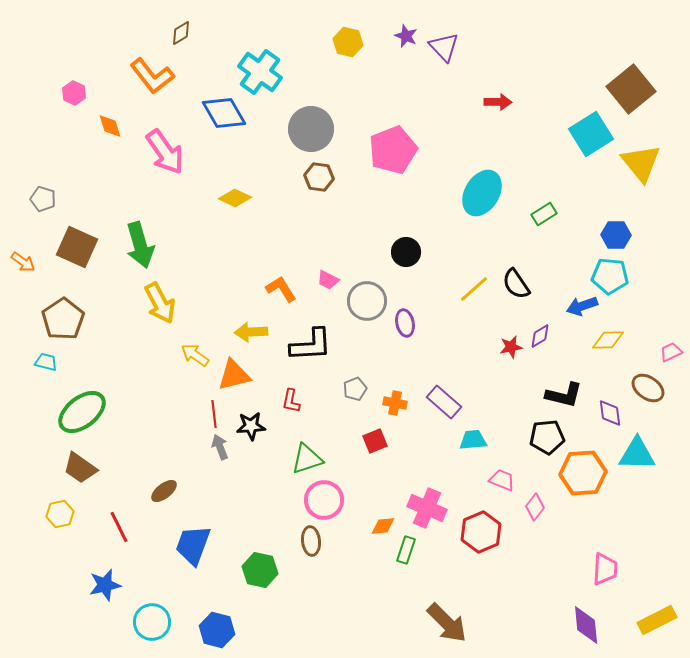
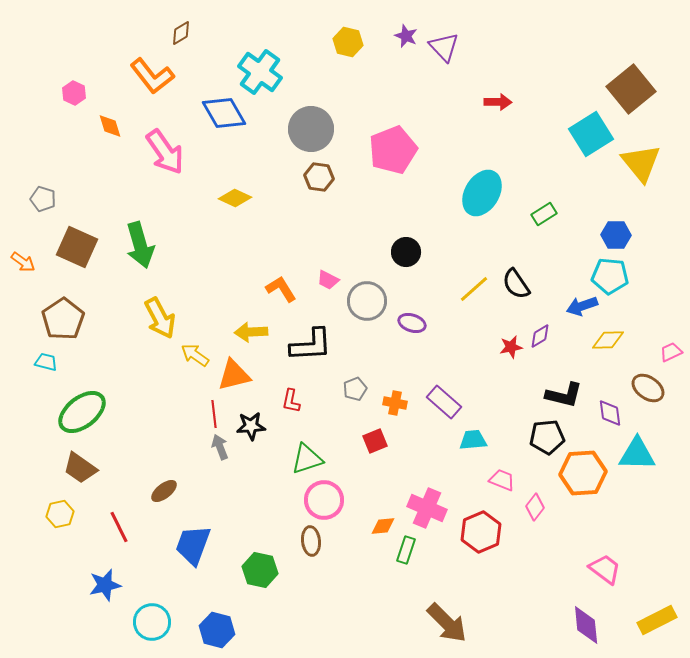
yellow arrow at (160, 303): moved 15 px down
purple ellipse at (405, 323): moved 7 px right; rotated 60 degrees counterclockwise
pink trapezoid at (605, 569): rotated 56 degrees counterclockwise
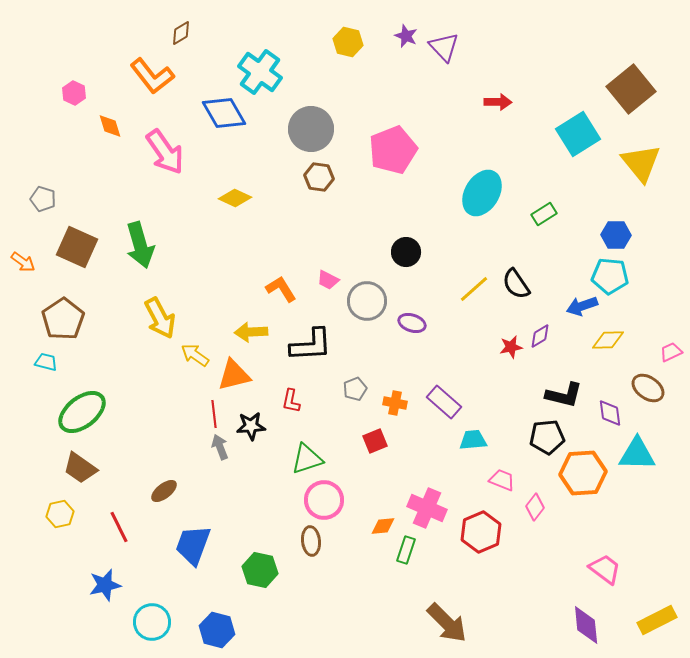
cyan square at (591, 134): moved 13 px left
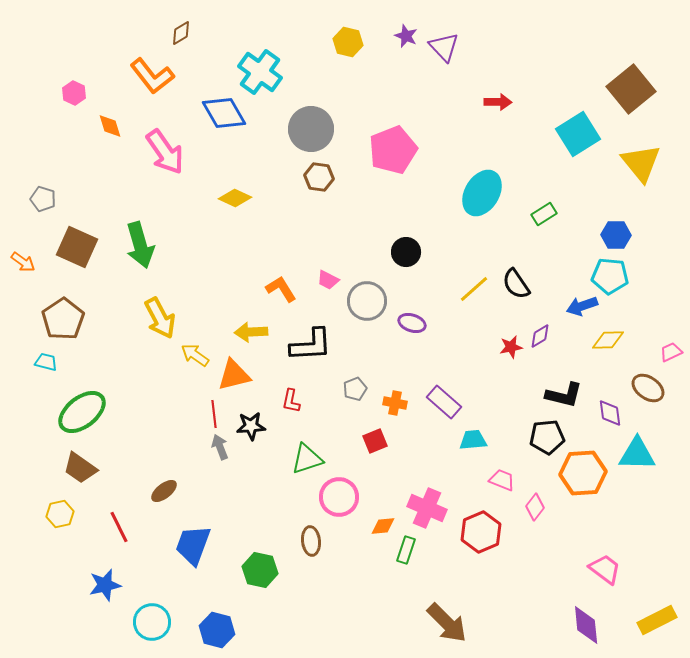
pink circle at (324, 500): moved 15 px right, 3 px up
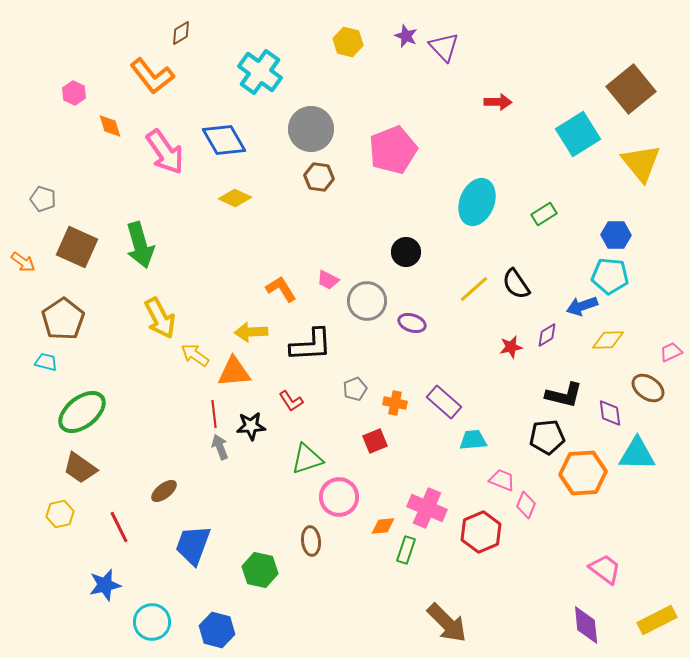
blue diamond at (224, 113): moved 27 px down
cyan ellipse at (482, 193): moved 5 px left, 9 px down; rotated 9 degrees counterclockwise
purple diamond at (540, 336): moved 7 px right, 1 px up
orange triangle at (234, 375): moved 3 px up; rotated 9 degrees clockwise
red L-shape at (291, 401): rotated 45 degrees counterclockwise
pink diamond at (535, 507): moved 9 px left, 2 px up; rotated 16 degrees counterclockwise
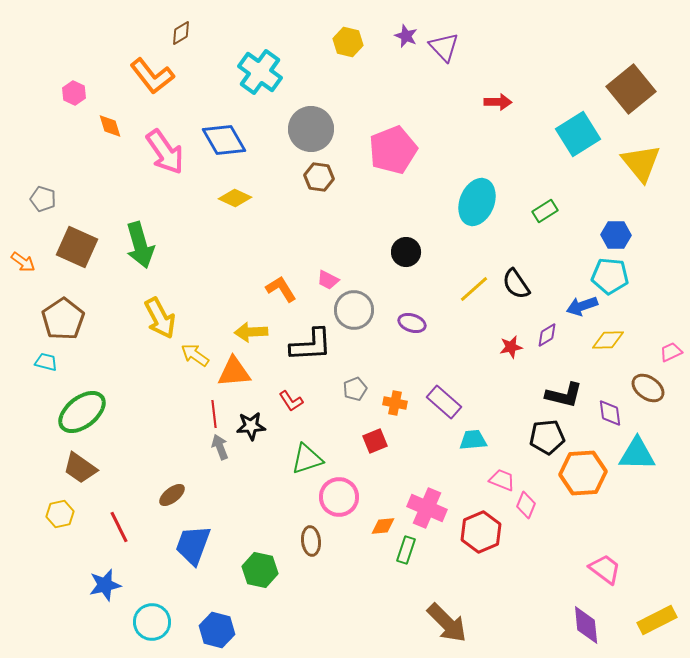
green rectangle at (544, 214): moved 1 px right, 3 px up
gray circle at (367, 301): moved 13 px left, 9 px down
brown ellipse at (164, 491): moved 8 px right, 4 px down
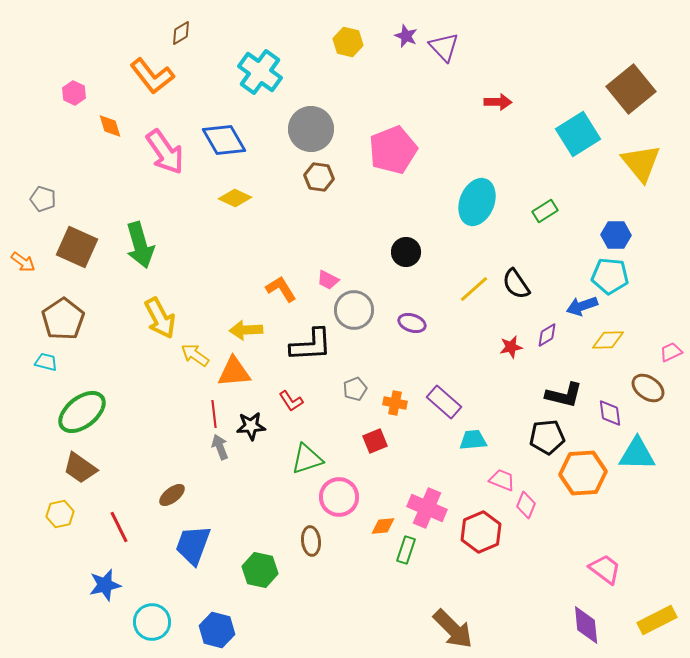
yellow arrow at (251, 332): moved 5 px left, 2 px up
brown arrow at (447, 623): moved 6 px right, 6 px down
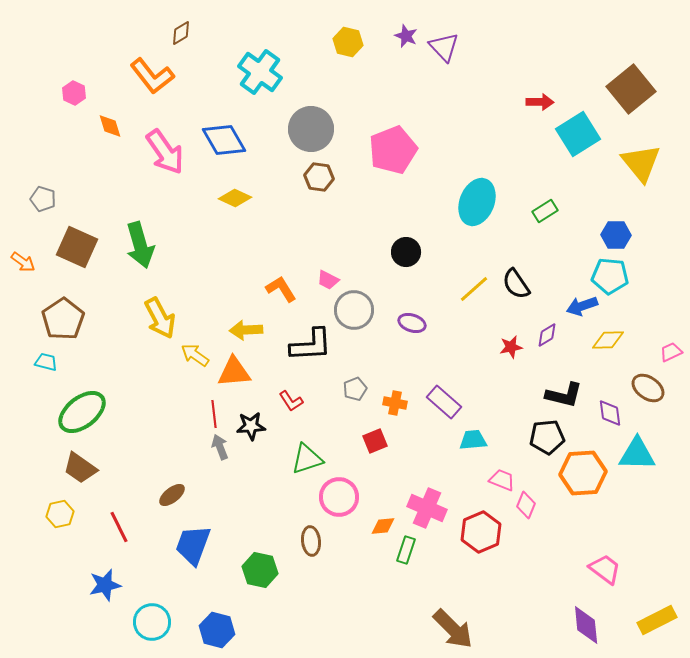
red arrow at (498, 102): moved 42 px right
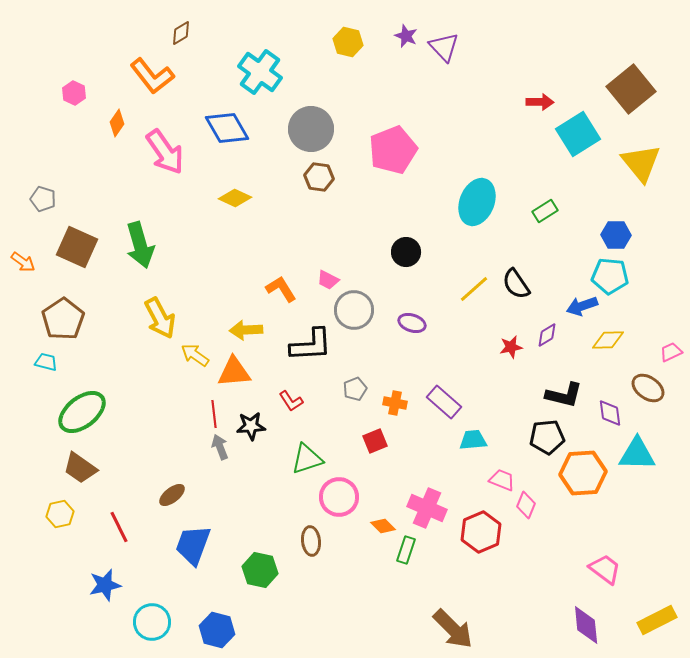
orange diamond at (110, 126): moved 7 px right, 3 px up; rotated 52 degrees clockwise
blue diamond at (224, 140): moved 3 px right, 12 px up
orange diamond at (383, 526): rotated 50 degrees clockwise
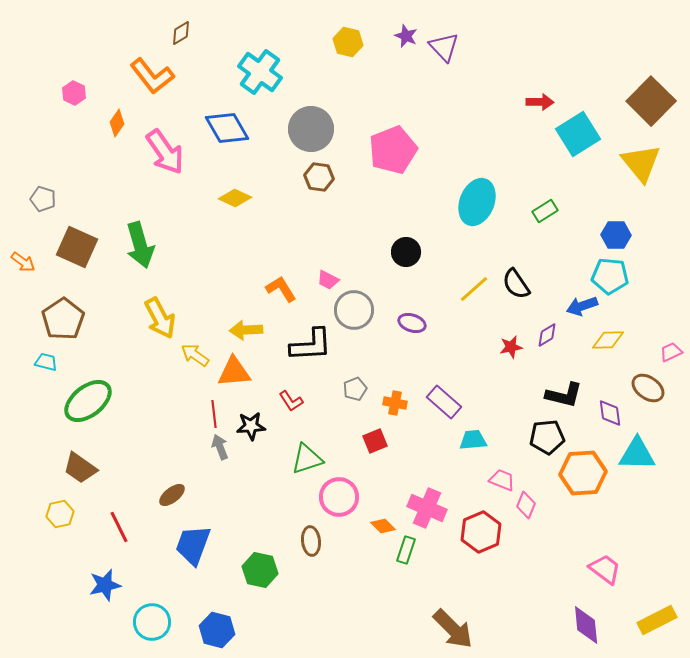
brown square at (631, 89): moved 20 px right, 12 px down; rotated 6 degrees counterclockwise
green ellipse at (82, 412): moved 6 px right, 11 px up
